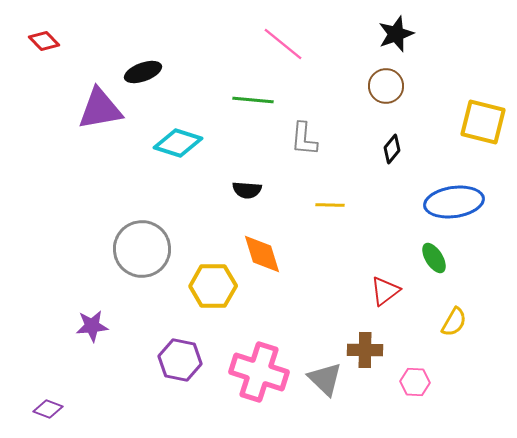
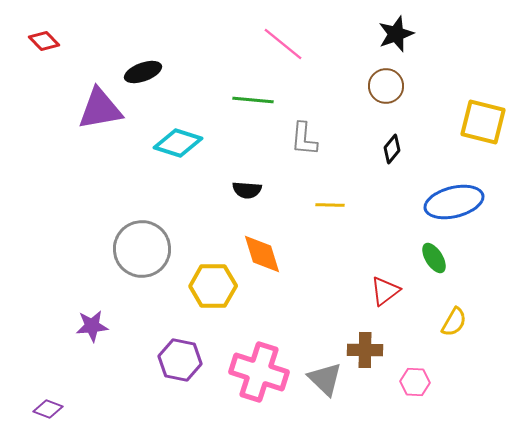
blue ellipse: rotated 6 degrees counterclockwise
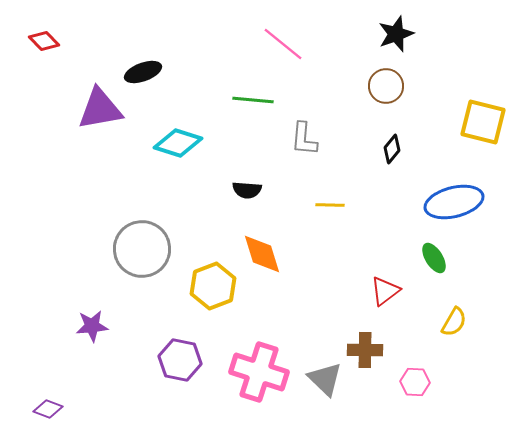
yellow hexagon: rotated 21 degrees counterclockwise
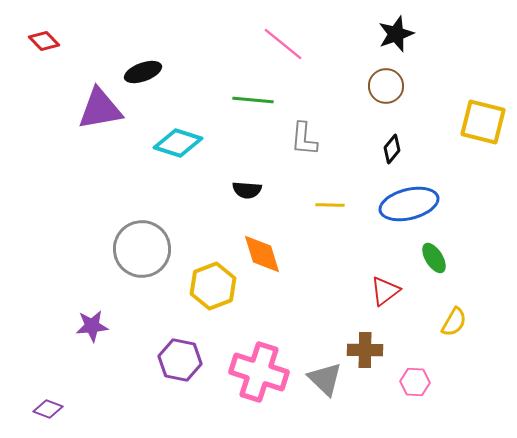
blue ellipse: moved 45 px left, 2 px down
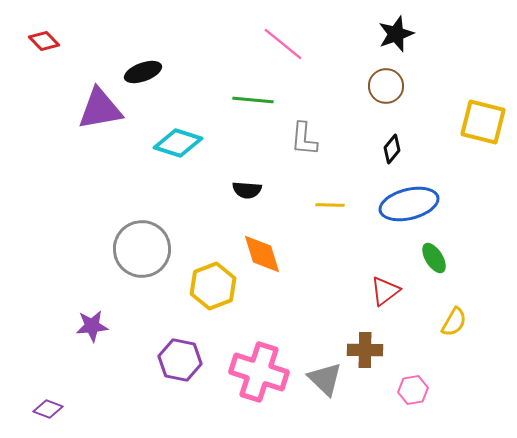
pink hexagon: moved 2 px left, 8 px down; rotated 12 degrees counterclockwise
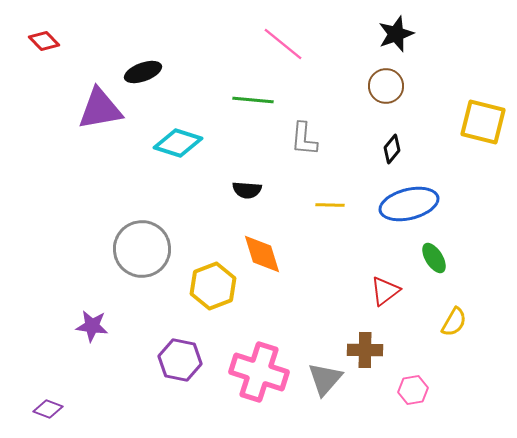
purple star: rotated 12 degrees clockwise
gray triangle: rotated 27 degrees clockwise
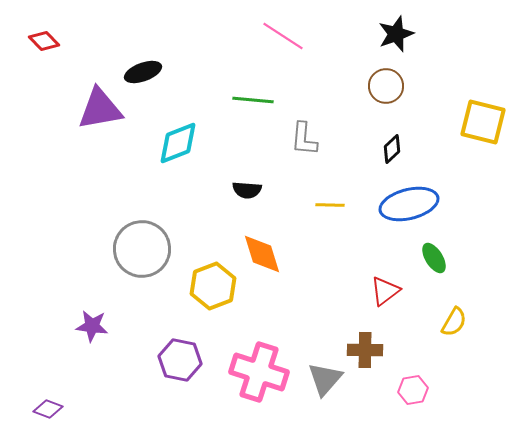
pink line: moved 8 px up; rotated 6 degrees counterclockwise
cyan diamond: rotated 39 degrees counterclockwise
black diamond: rotated 8 degrees clockwise
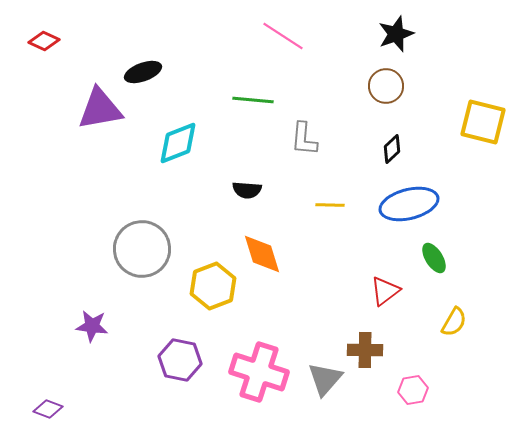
red diamond: rotated 20 degrees counterclockwise
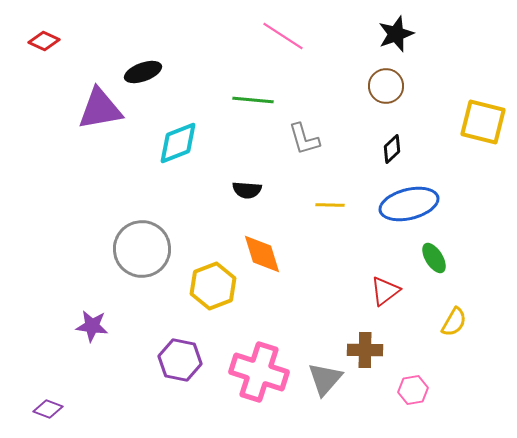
gray L-shape: rotated 21 degrees counterclockwise
